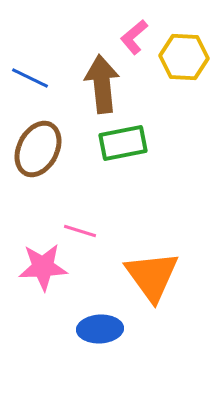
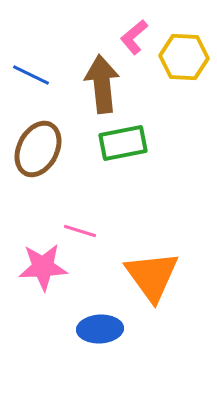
blue line: moved 1 px right, 3 px up
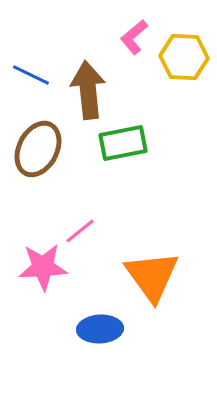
brown arrow: moved 14 px left, 6 px down
pink line: rotated 56 degrees counterclockwise
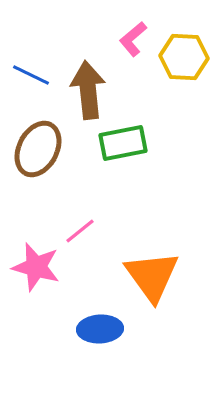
pink L-shape: moved 1 px left, 2 px down
pink star: moved 7 px left; rotated 18 degrees clockwise
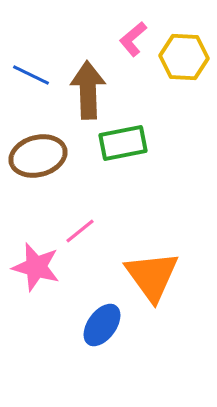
brown arrow: rotated 4 degrees clockwise
brown ellipse: moved 7 px down; rotated 48 degrees clockwise
blue ellipse: moved 2 px right, 4 px up; rotated 51 degrees counterclockwise
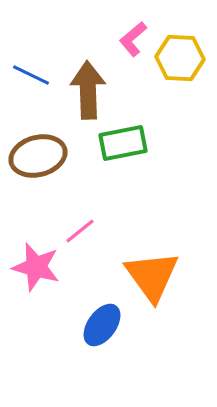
yellow hexagon: moved 4 px left, 1 px down
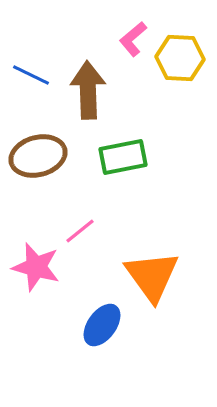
green rectangle: moved 14 px down
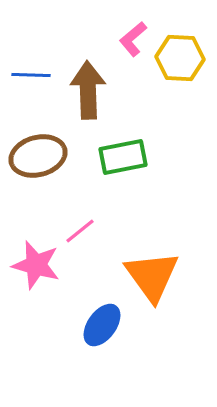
blue line: rotated 24 degrees counterclockwise
pink star: moved 2 px up
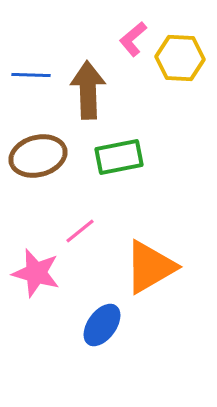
green rectangle: moved 4 px left
pink star: moved 8 px down
orange triangle: moved 2 px left, 9 px up; rotated 36 degrees clockwise
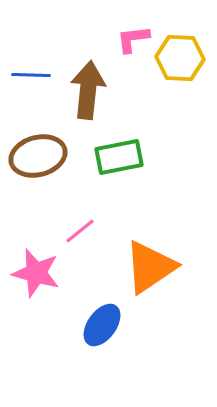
pink L-shape: rotated 33 degrees clockwise
brown arrow: rotated 8 degrees clockwise
orange triangle: rotated 4 degrees counterclockwise
